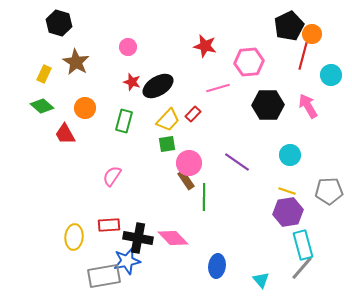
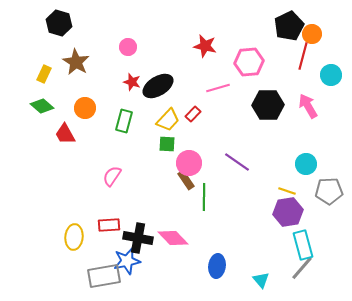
green square at (167, 144): rotated 12 degrees clockwise
cyan circle at (290, 155): moved 16 px right, 9 px down
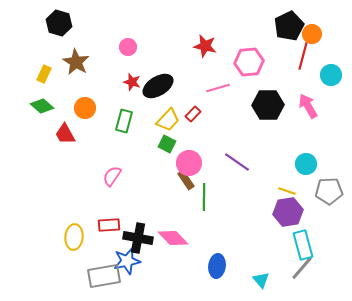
green square at (167, 144): rotated 24 degrees clockwise
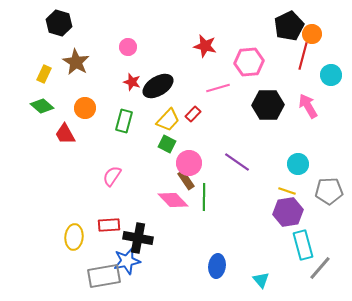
cyan circle at (306, 164): moved 8 px left
pink diamond at (173, 238): moved 38 px up
gray line at (302, 268): moved 18 px right
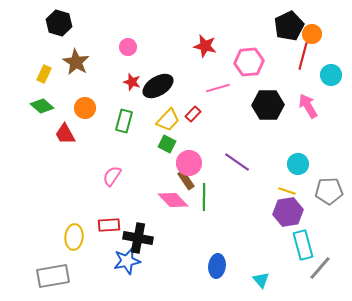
gray rectangle at (104, 276): moved 51 px left
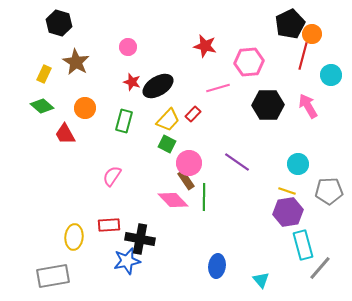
black pentagon at (289, 26): moved 1 px right, 2 px up
black cross at (138, 238): moved 2 px right, 1 px down
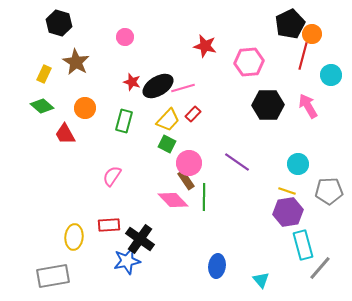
pink circle at (128, 47): moved 3 px left, 10 px up
pink line at (218, 88): moved 35 px left
black cross at (140, 239): rotated 24 degrees clockwise
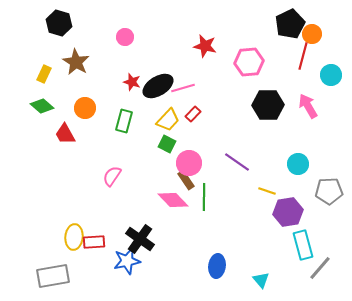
yellow line at (287, 191): moved 20 px left
red rectangle at (109, 225): moved 15 px left, 17 px down
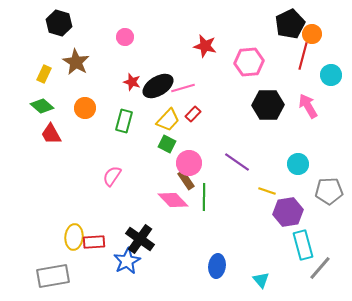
red trapezoid at (65, 134): moved 14 px left
blue star at (127, 261): rotated 16 degrees counterclockwise
